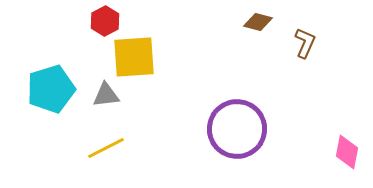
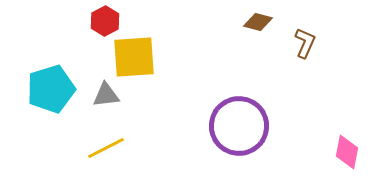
purple circle: moved 2 px right, 3 px up
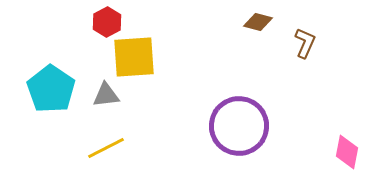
red hexagon: moved 2 px right, 1 px down
cyan pentagon: rotated 21 degrees counterclockwise
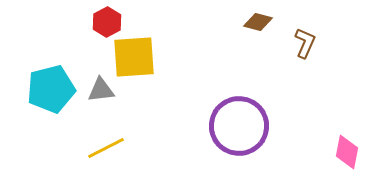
cyan pentagon: rotated 24 degrees clockwise
gray triangle: moved 5 px left, 5 px up
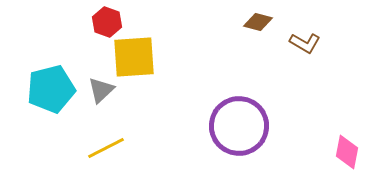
red hexagon: rotated 12 degrees counterclockwise
brown L-shape: rotated 96 degrees clockwise
gray triangle: rotated 36 degrees counterclockwise
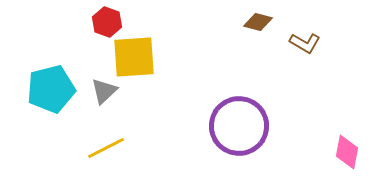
gray triangle: moved 3 px right, 1 px down
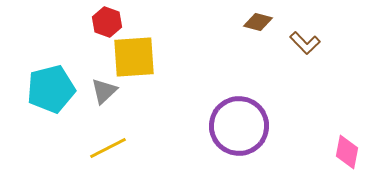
brown L-shape: rotated 16 degrees clockwise
yellow line: moved 2 px right
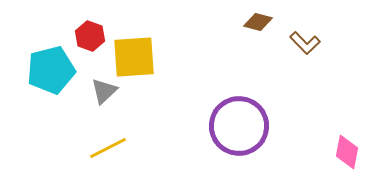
red hexagon: moved 17 px left, 14 px down
cyan pentagon: moved 19 px up
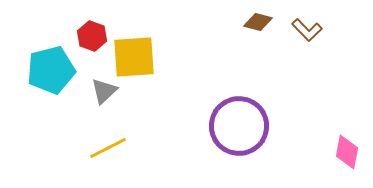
red hexagon: moved 2 px right
brown L-shape: moved 2 px right, 13 px up
